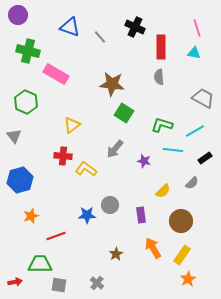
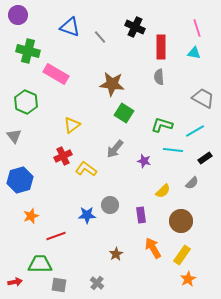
red cross at (63, 156): rotated 30 degrees counterclockwise
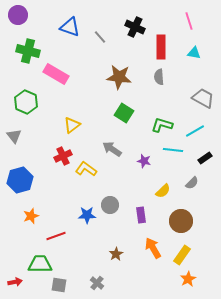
pink line at (197, 28): moved 8 px left, 7 px up
brown star at (112, 84): moved 7 px right, 7 px up
gray arrow at (115, 149): moved 3 px left; rotated 84 degrees clockwise
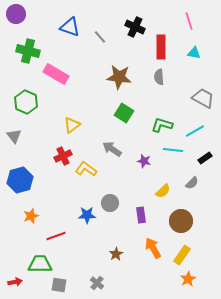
purple circle at (18, 15): moved 2 px left, 1 px up
gray circle at (110, 205): moved 2 px up
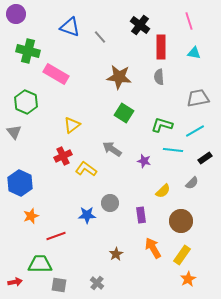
black cross at (135, 27): moved 5 px right, 2 px up; rotated 12 degrees clockwise
gray trapezoid at (203, 98): moved 5 px left; rotated 40 degrees counterclockwise
gray triangle at (14, 136): moved 4 px up
blue hexagon at (20, 180): moved 3 px down; rotated 20 degrees counterclockwise
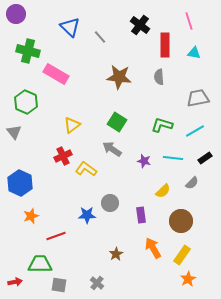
blue triangle at (70, 27): rotated 25 degrees clockwise
red rectangle at (161, 47): moved 4 px right, 2 px up
green square at (124, 113): moved 7 px left, 9 px down
cyan line at (173, 150): moved 8 px down
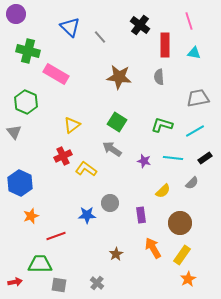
brown circle at (181, 221): moved 1 px left, 2 px down
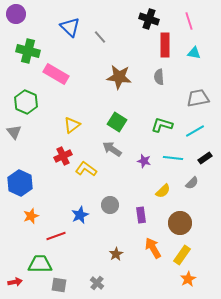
black cross at (140, 25): moved 9 px right, 6 px up; rotated 18 degrees counterclockwise
gray circle at (110, 203): moved 2 px down
blue star at (87, 215): moved 7 px left; rotated 24 degrees counterclockwise
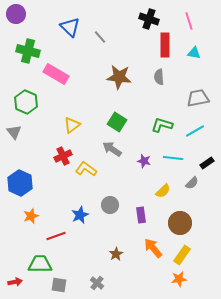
black rectangle at (205, 158): moved 2 px right, 5 px down
orange arrow at (153, 248): rotated 10 degrees counterclockwise
orange star at (188, 279): moved 9 px left; rotated 21 degrees clockwise
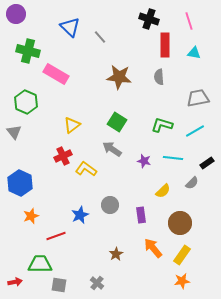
orange star at (179, 279): moved 3 px right, 2 px down
